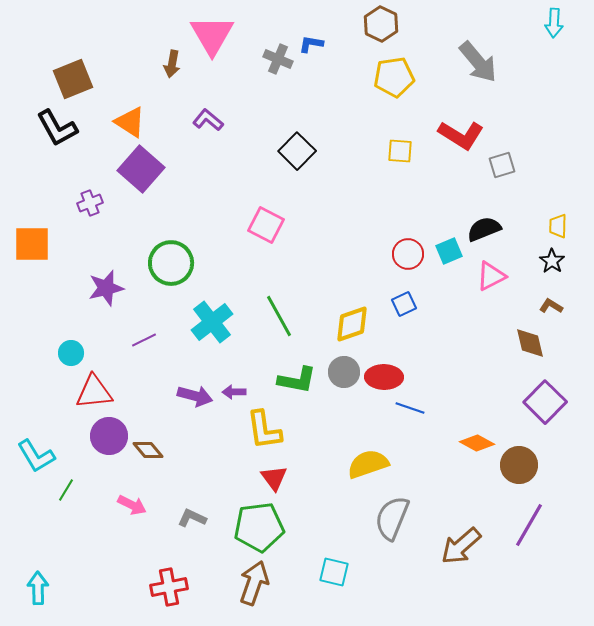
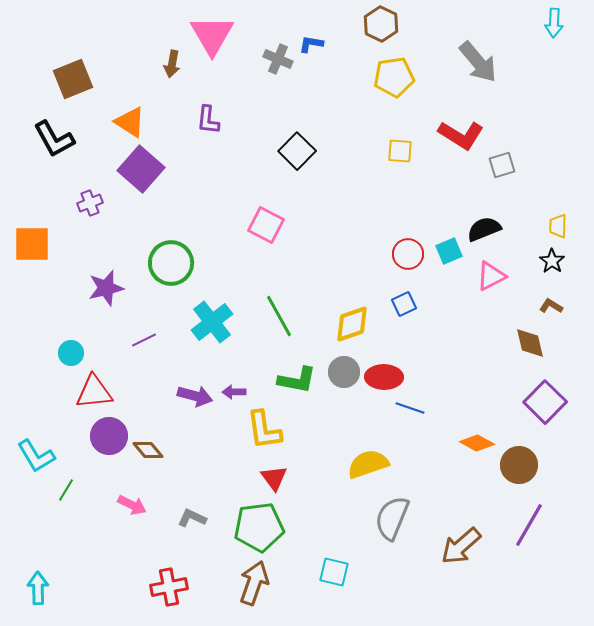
purple L-shape at (208, 120): rotated 124 degrees counterclockwise
black L-shape at (57, 128): moved 3 px left, 11 px down
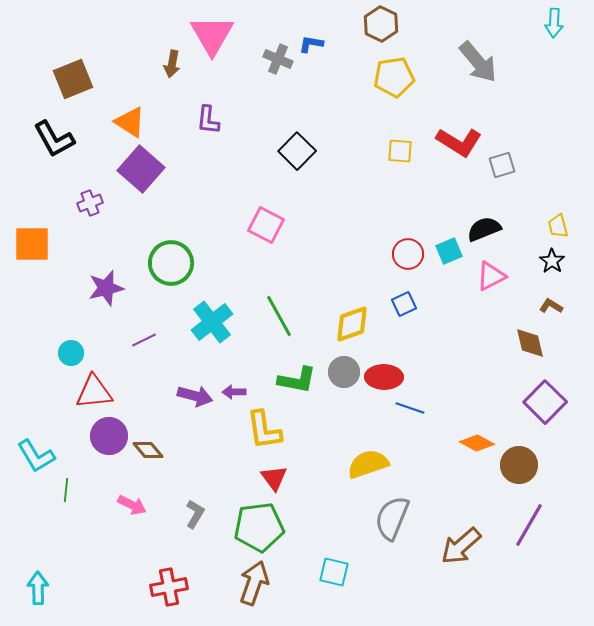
red L-shape at (461, 135): moved 2 px left, 7 px down
yellow trapezoid at (558, 226): rotated 15 degrees counterclockwise
green line at (66, 490): rotated 25 degrees counterclockwise
gray L-shape at (192, 518): moved 3 px right, 4 px up; rotated 96 degrees clockwise
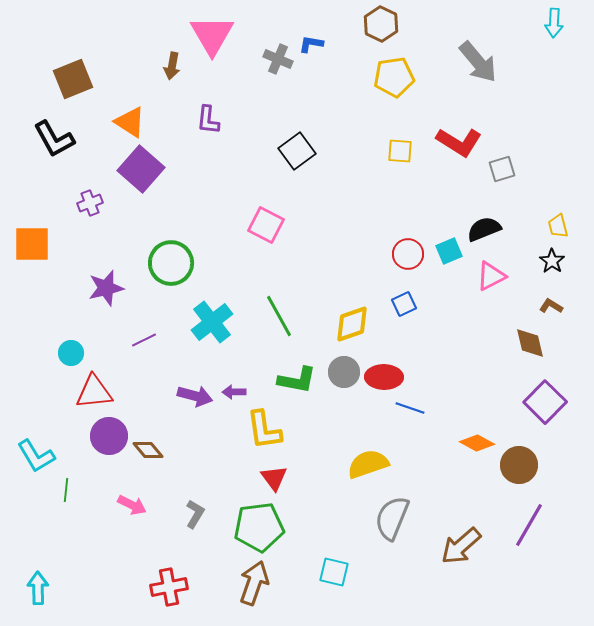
brown arrow at (172, 64): moved 2 px down
black square at (297, 151): rotated 9 degrees clockwise
gray square at (502, 165): moved 4 px down
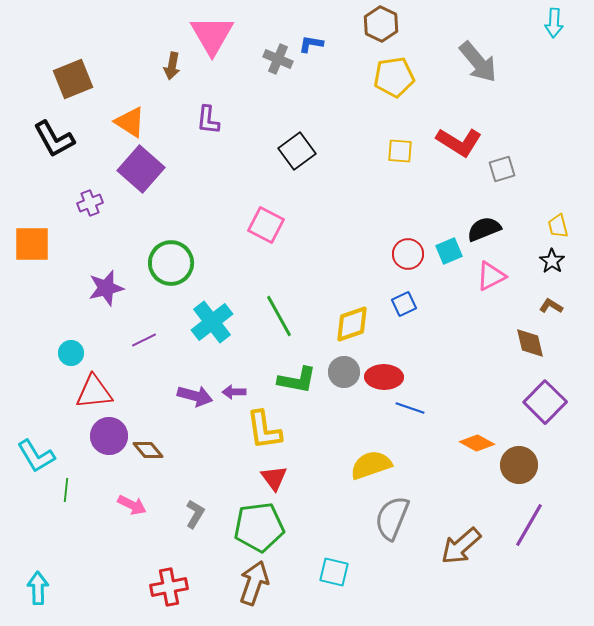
yellow semicircle at (368, 464): moved 3 px right, 1 px down
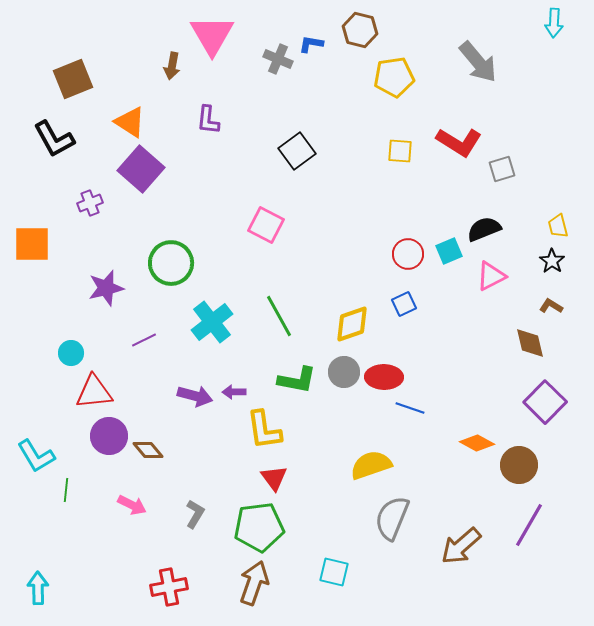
brown hexagon at (381, 24): moved 21 px left, 6 px down; rotated 12 degrees counterclockwise
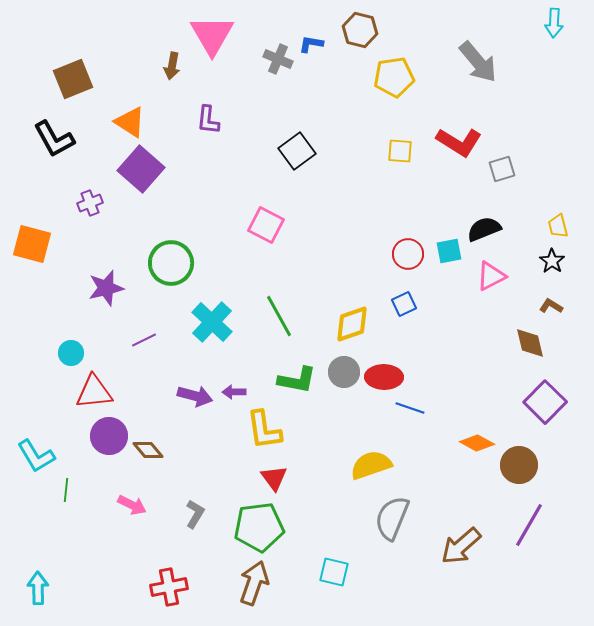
orange square at (32, 244): rotated 15 degrees clockwise
cyan square at (449, 251): rotated 12 degrees clockwise
cyan cross at (212, 322): rotated 9 degrees counterclockwise
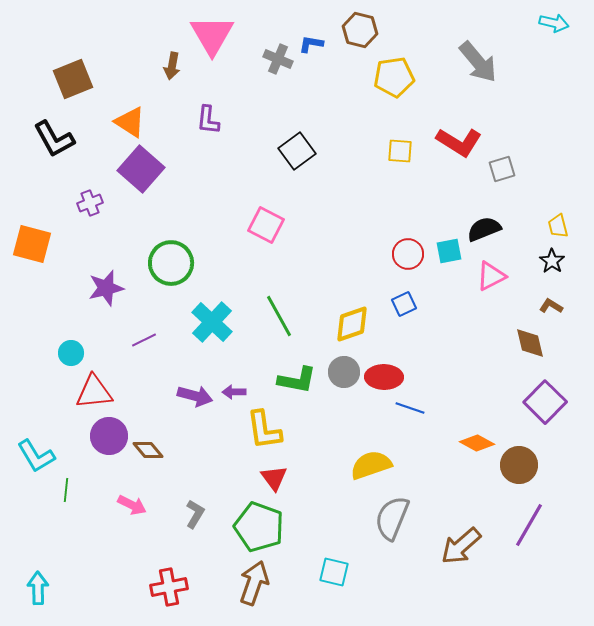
cyan arrow at (554, 23): rotated 80 degrees counterclockwise
green pentagon at (259, 527): rotated 27 degrees clockwise
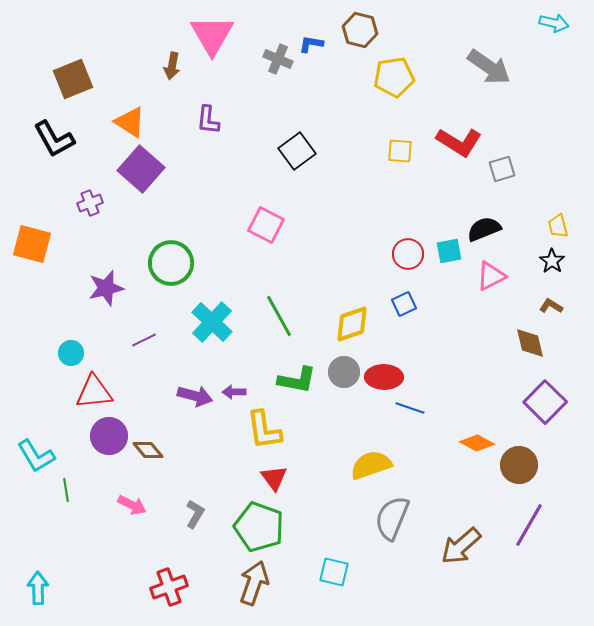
gray arrow at (478, 62): moved 11 px right, 5 px down; rotated 15 degrees counterclockwise
green line at (66, 490): rotated 15 degrees counterclockwise
red cross at (169, 587): rotated 9 degrees counterclockwise
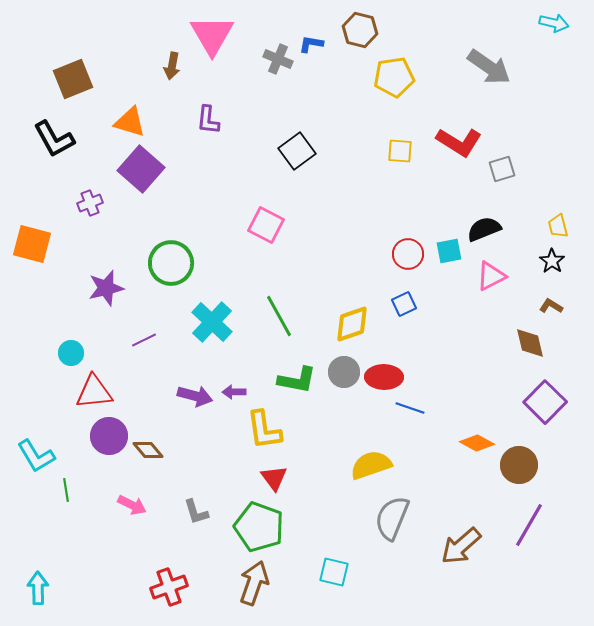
orange triangle at (130, 122): rotated 16 degrees counterclockwise
gray L-shape at (195, 514): moved 1 px right, 2 px up; rotated 132 degrees clockwise
